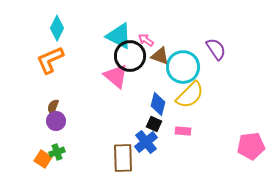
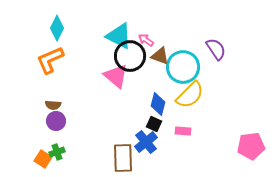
brown semicircle: moved 2 px up; rotated 105 degrees counterclockwise
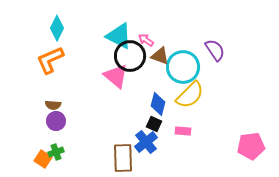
purple semicircle: moved 1 px left, 1 px down
green cross: moved 1 px left
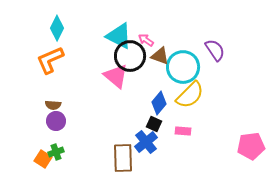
blue diamond: moved 1 px right, 1 px up; rotated 25 degrees clockwise
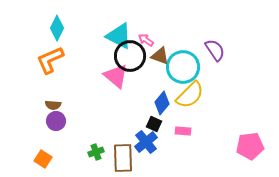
blue diamond: moved 3 px right
pink pentagon: moved 1 px left
green cross: moved 40 px right
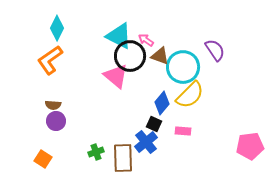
orange L-shape: rotated 12 degrees counterclockwise
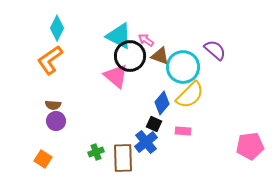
purple semicircle: rotated 15 degrees counterclockwise
